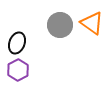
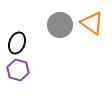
purple hexagon: rotated 15 degrees counterclockwise
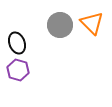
orange triangle: rotated 10 degrees clockwise
black ellipse: rotated 40 degrees counterclockwise
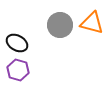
orange triangle: rotated 30 degrees counterclockwise
black ellipse: rotated 40 degrees counterclockwise
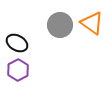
orange triangle: rotated 20 degrees clockwise
purple hexagon: rotated 15 degrees clockwise
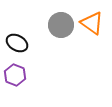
gray circle: moved 1 px right
purple hexagon: moved 3 px left, 5 px down; rotated 10 degrees counterclockwise
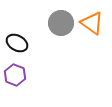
gray circle: moved 2 px up
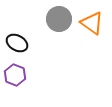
gray circle: moved 2 px left, 4 px up
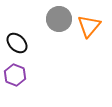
orange triangle: moved 3 px left, 3 px down; rotated 35 degrees clockwise
black ellipse: rotated 15 degrees clockwise
